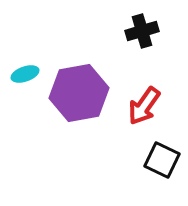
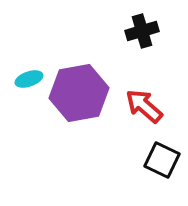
cyan ellipse: moved 4 px right, 5 px down
red arrow: rotated 96 degrees clockwise
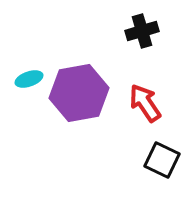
red arrow: moved 1 px right, 3 px up; rotated 15 degrees clockwise
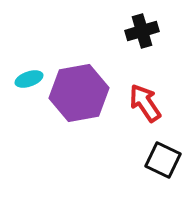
black square: moved 1 px right
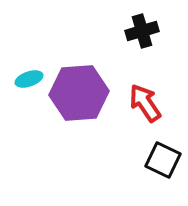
purple hexagon: rotated 6 degrees clockwise
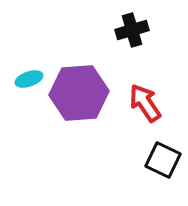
black cross: moved 10 px left, 1 px up
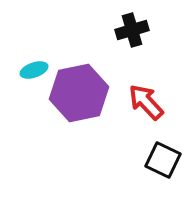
cyan ellipse: moved 5 px right, 9 px up
purple hexagon: rotated 8 degrees counterclockwise
red arrow: moved 1 px right, 1 px up; rotated 9 degrees counterclockwise
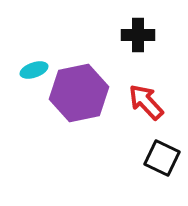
black cross: moved 6 px right, 5 px down; rotated 16 degrees clockwise
black square: moved 1 px left, 2 px up
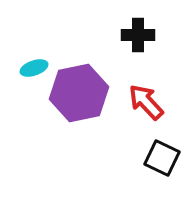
cyan ellipse: moved 2 px up
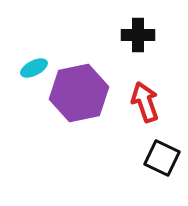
cyan ellipse: rotated 8 degrees counterclockwise
red arrow: moved 1 px left; rotated 24 degrees clockwise
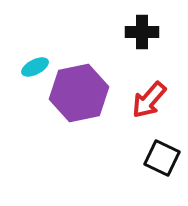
black cross: moved 4 px right, 3 px up
cyan ellipse: moved 1 px right, 1 px up
red arrow: moved 4 px right, 2 px up; rotated 120 degrees counterclockwise
